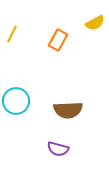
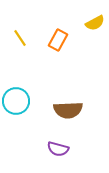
yellow line: moved 8 px right, 4 px down; rotated 60 degrees counterclockwise
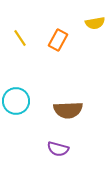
yellow semicircle: rotated 18 degrees clockwise
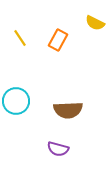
yellow semicircle: rotated 36 degrees clockwise
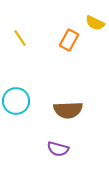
orange rectangle: moved 11 px right
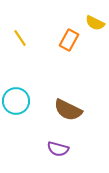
brown semicircle: rotated 28 degrees clockwise
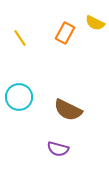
orange rectangle: moved 4 px left, 7 px up
cyan circle: moved 3 px right, 4 px up
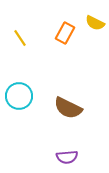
cyan circle: moved 1 px up
brown semicircle: moved 2 px up
purple semicircle: moved 9 px right, 8 px down; rotated 20 degrees counterclockwise
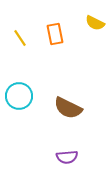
orange rectangle: moved 10 px left, 1 px down; rotated 40 degrees counterclockwise
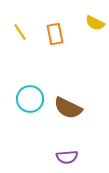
yellow line: moved 6 px up
cyan circle: moved 11 px right, 3 px down
